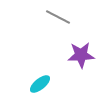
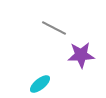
gray line: moved 4 px left, 11 px down
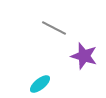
purple star: moved 3 px right, 1 px down; rotated 20 degrees clockwise
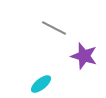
cyan ellipse: moved 1 px right
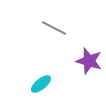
purple star: moved 5 px right, 5 px down
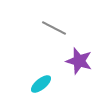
purple star: moved 10 px left
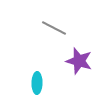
cyan ellipse: moved 4 px left, 1 px up; rotated 50 degrees counterclockwise
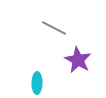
purple star: moved 1 px left, 1 px up; rotated 12 degrees clockwise
